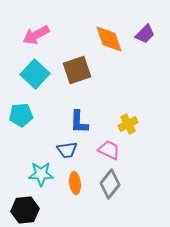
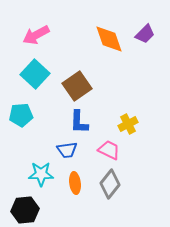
brown square: moved 16 px down; rotated 16 degrees counterclockwise
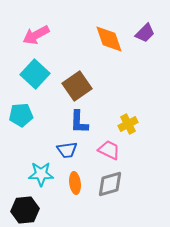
purple trapezoid: moved 1 px up
gray diamond: rotated 36 degrees clockwise
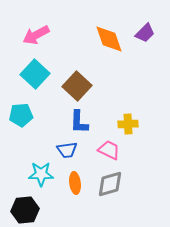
brown square: rotated 12 degrees counterclockwise
yellow cross: rotated 24 degrees clockwise
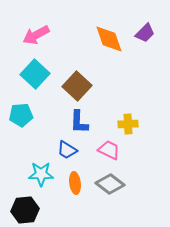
blue trapezoid: rotated 40 degrees clockwise
gray diamond: rotated 52 degrees clockwise
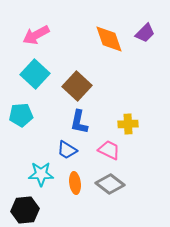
blue L-shape: rotated 10 degrees clockwise
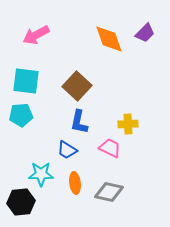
cyan square: moved 9 px left, 7 px down; rotated 36 degrees counterclockwise
pink trapezoid: moved 1 px right, 2 px up
gray diamond: moved 1 px left, 8 px down; rotated 24 degrees counterclockwise
black hexagon: moved 4 px left, 8 px up
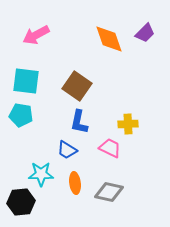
brown square: rotated 8 degrees counterclockwise
cyan pentagon: rotated 15 degrees clockwise
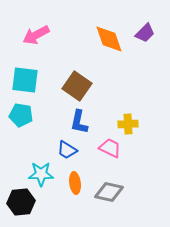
cyan square: moved 1 px left, 1 px up
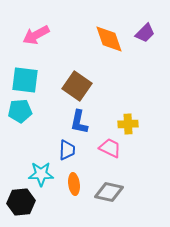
cyan pentagon: moved 1 px left, 4 px up; rotated 15 degrees counterclockwise
blue trapezoid: rotated 120 degrees counterclockwise
orange ellipse: moved 1 px left, 1 px down
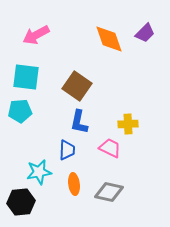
cyan square: moved 1 px right, 3 px up
cyan star: moved 2 px left, 2 px up; rotated 10 degrees counterclockwise
